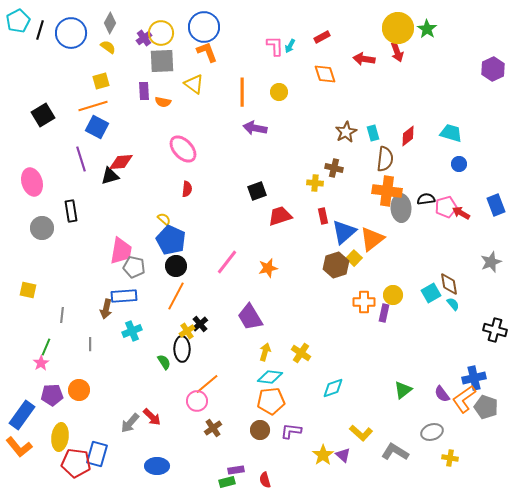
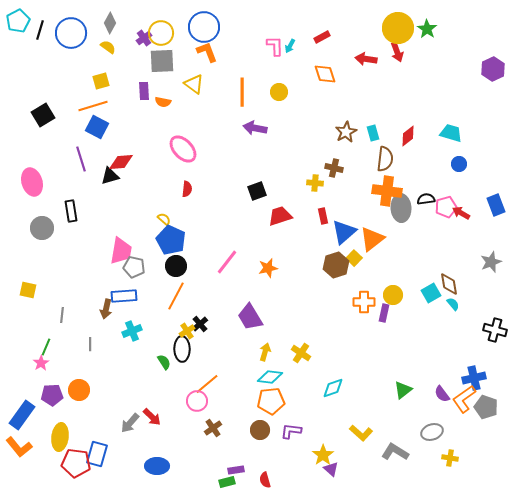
red arrow at (364, 59): moved 2 px right
purple triangle at (343, 455): moved 12 px left, 14 px down
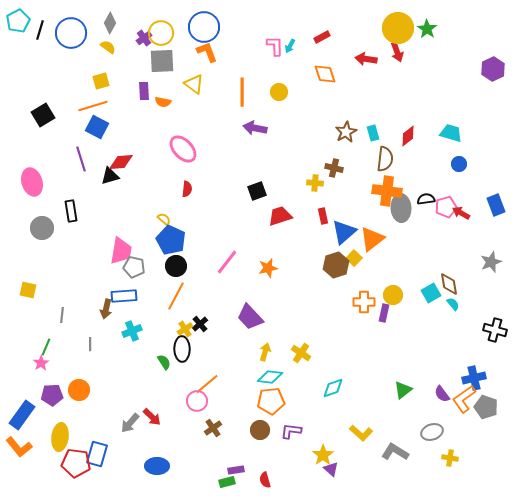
purple trapezoid at (250, 317): rotated 12 degrees counterclockwise
yellow cross at (187, 331): moved 2 px left, 2 px up
